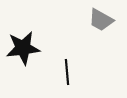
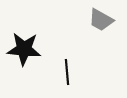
black star: moved 1 px right, 1 px down; rotated 12 degrees clockwise
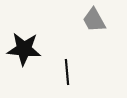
gray trapezoid: moved 7 px left; rotated 32 degrees clockwise
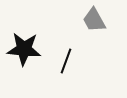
black line: moved 1 px left, 11 px up; rotated 25 degrees clockwise
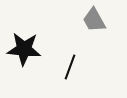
black line: moved 4 px right, 6 px down
